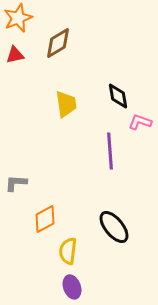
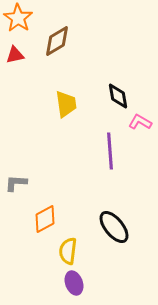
orange star: rotated 16 degrees counterclockwise
brown diamond: moved 1 px left, 2 px up
pink L-shape: rotated 10 degrees clockwise
purple ellipse: moved 2 px right, 4 px up
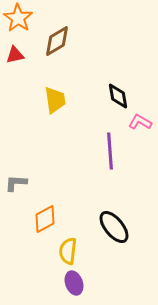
yellow trapezoid: moved 11 px left, 4 px up
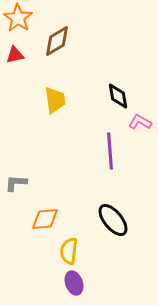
orange diamond: rotated 24 degrees clockwise
black ellipse: moved 1 px left, 7 px up
yellow semicircle: moved 1 px right
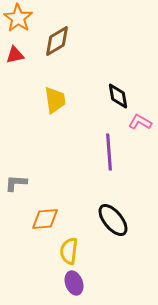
purple line: moved 1 px left, 1 px down
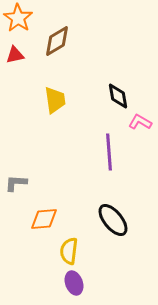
orange diamond: moved 1 px left
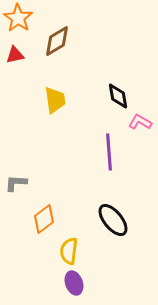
orange diamond: rotated 32 degrees counterclockwise
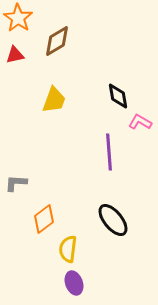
yellow trapezoid: moved 1 px left; rotated 28 degrees clockwise
yellow semicircle: moved 1 px left, 2 px up
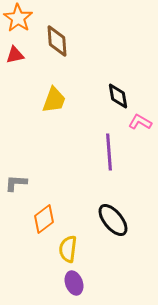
brown diamond: rotated 64 degrees counterclockwise
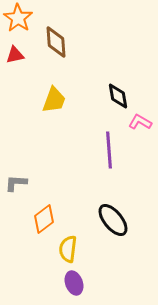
brown diamond: moved 1 px left, 1 px down
purple line: moved 2 px up
